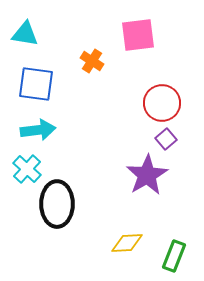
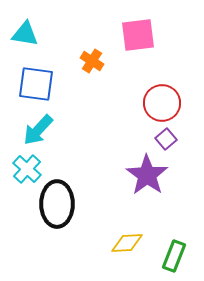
cyan arrow: rotated 140 degrees clockwise
purple star: rotated 6 degrees counterclockwise
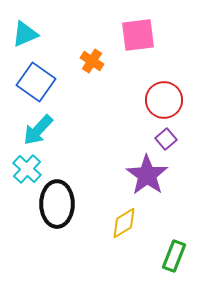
cyan triangle: rotated 32 degrees counterclockwise
blue square: moved 2 px up; rotated 27 degrees clockwise
red circle: moved 2 px right, 3 px up
yellow diamond: moved 3 px left, 20 px up; rotated 28 degrees counterclockwise
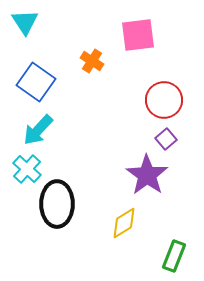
cyan triangle: moved 12 px up; rotated 40 degrees counterclockwise
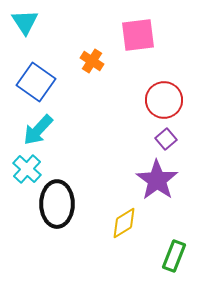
purple star: moved 10 px right, 5 px down
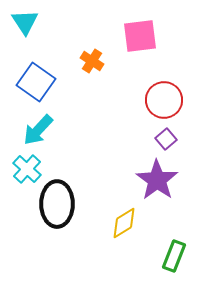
pink square: moved 2 px right, 1 px down
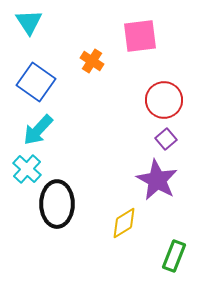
cyan triangle: moved 4 px right
purple star: rotated 6 degrees counterclockwise
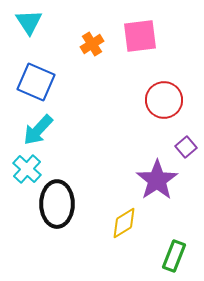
orange cross: moved 17 px up; rotated 25 degrees clockwise
blue square: rotated 12 degrees counterclockwise
purple square: moved 20 px right, 8 px down
purple star: rotated 9 degrees clockwise
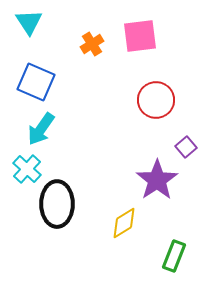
red circle: moved 8 px left
cyan arrow: moved 3 px right, 1 px up; rotated 8 degrees counterclockwise
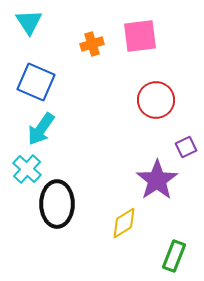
orange cross: rotated 15 degrees clockwise
purple square: rotated 15 degrees clockwise
